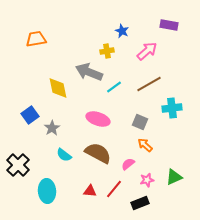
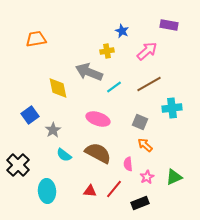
gray star: moved 1 px right, 2 px down
pink semicircle: rotated 56 degrees counterclockwise
pink star: moved 3 px up; rotated 16 degrees counterclockwise
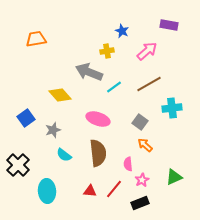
yellow diamond: moved 2 px right, 7 px down; rotated 30 degrees counterclockwise
blue square: moved 4 px left, 3 px down
gray square: rotated 14 degrees clockwise
gray star: rotated 14 degrees clockwise
brown semicircle: rotated 56 degrees clockwise
pink star: moved 5 px left, 3 px down
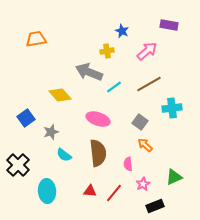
gray star: moved 2 px left, 2 px down
pink star: moved 1 px right, 4 px down
red line: moved 4 px down
black rectangle: moved 15 px right, 3 px down
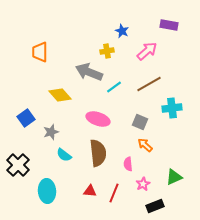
orange trapezoid: moved 4 px right, 13 px down; rotated 80 degrees counterclockwise
gray square: rotated 14 degrees counterclockwise
red line: rotated 18 degrees counterclockwise
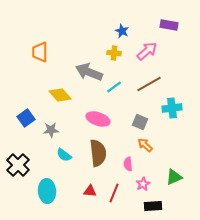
yellow cross: moved 7 px right, 2 px down; rotated 16 degrees clockwise
gray star: moved 2 px up; rotated 14 degrees clockwise
black rectangle: moved 2 px left; rotated 18 degrees clockwise
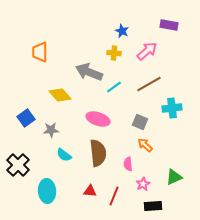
red line: moved 3 px down
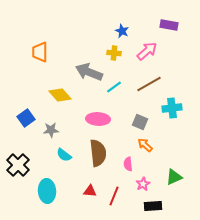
pink ellipse: rotated 15 degrees counterclockwise
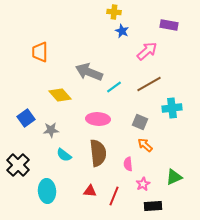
yellow cross: moved 41 px up
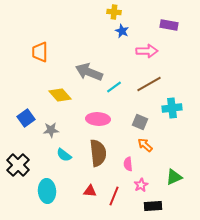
pink arrow: rotated 40 degrees clockwise
pink star: moved 2 px left, 1 px down
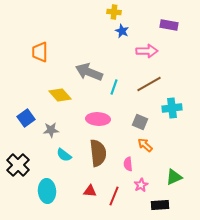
cyan line: rotated 35 degrees counterclockwise
black rectangle: moved 7 px right, 1 px up
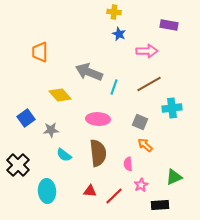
blue star: moved 3 px left, 3 px down
red line: rotated 24 degrees clockwise
